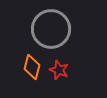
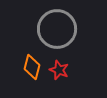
gray circle: moved 6 px right
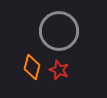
gray circle: moved 2 px right, 2 px down
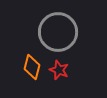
gray circle: moved 1 px left, 1 px down
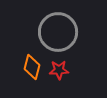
red star: rotated 24 degrees counterclockwise
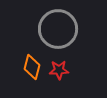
gray circle: moved 3 px up
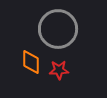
orange diamond: moved 1 px left, 5 px up; rotated 15 degrees counterclockwise
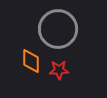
orange diamond: moved 1 px up
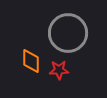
gray circle: moved 10 px right, 4 px down
